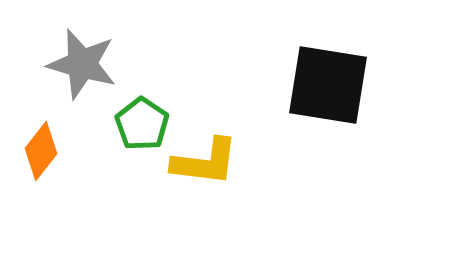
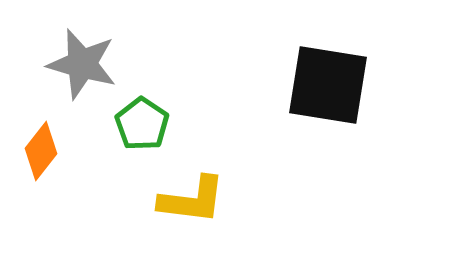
yellow L-shape: moved 13 px left, 38 px down
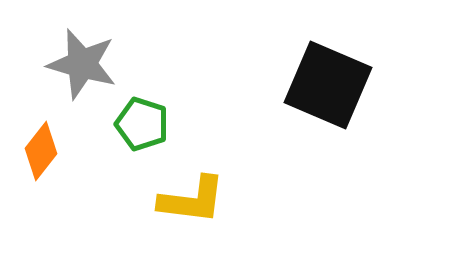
black square: rotated 14 degrees clockwise
green pentagon: rotated 16 degrees counterclockwise
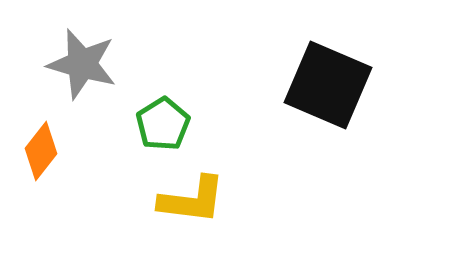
green pentagon: moved 21 px right; rotated 22 degrees clockwise
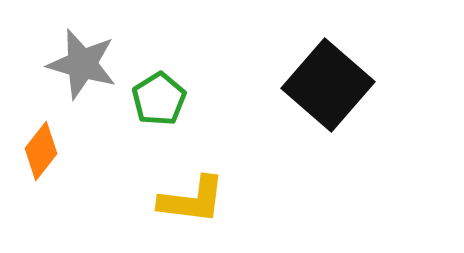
black square: rotated 18 degrees clockwise
green pentagon: moved 4 px left, 25 px up
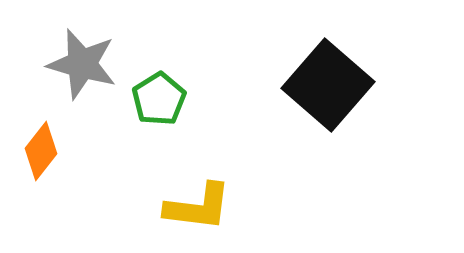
yellow L-shape: moved 6 px right, 7 px down
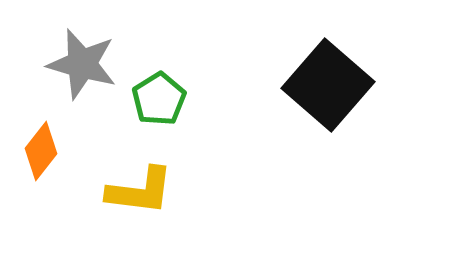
yellow L-shape: moved 58 px left, 16 px up
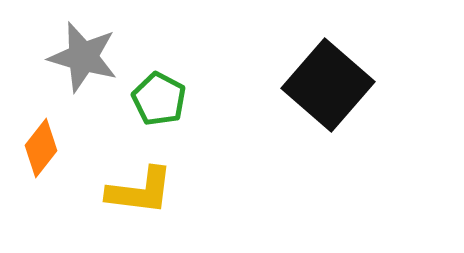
gray star: moved 1 px right, 7 px up
green pentagon: rotated 12 degrees counterclockwise
orange diamond: moved 3 px up
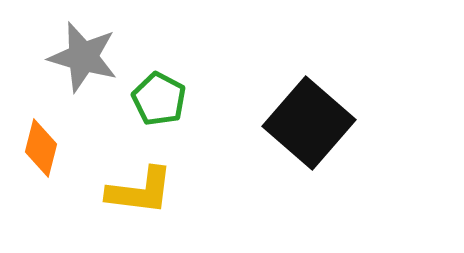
black square: moved 19 px left, 38 px down
orange diamond: rotated 24 degrees counterclockwise
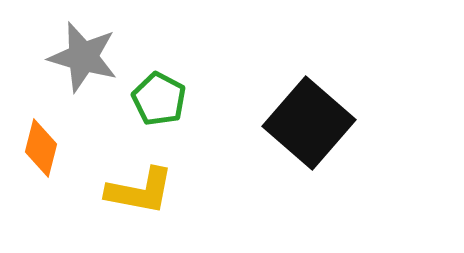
yellow L-shape: rotated 4 degrees clockwise
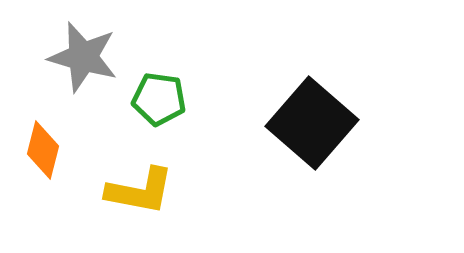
green pentagon: rotated 20 degrees counterclockwise
black square: moved 3 px right
orange diamond: moved 2 px right, 2 px down
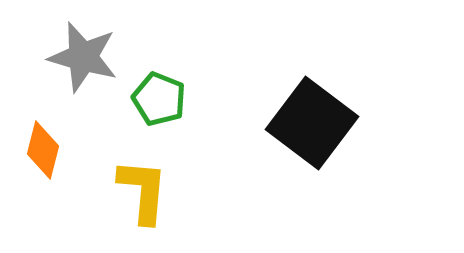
green pentagon: rotated 14 degrees clockwise
black square: rotated 4 degrees counterclockwise
yellow L-shape: moved 3 px right; rotated 96 degrees counterclockwise
